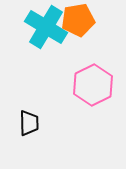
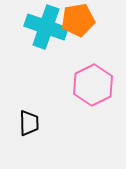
cyan cross: rotated 12 degrees counterclockwise
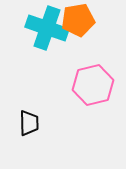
cyan cross: moved 1 px right, 1 px down
pink hexagon: rotated 12 degrees clockwise
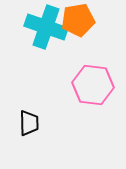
cyan cross: moved 1 px left, 1 px up
pink hexagon: rotated 21 degrees clockwise
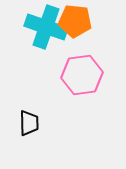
orange pentagon: moved 3 px left, 1 px down; rotated 16 degrees clockwise
pink hexagon: moved 11 px left, 10 px up; rotated 15 degrees counterclockwise
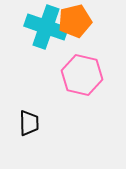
orange pentagon: rotated 20 degrees counterclockwise
pink hexagon: rotated 21 degrees clockwise
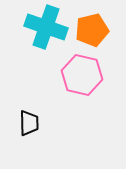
orange pentagon: moved 17 px right, 9 px down
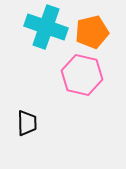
orange pentagon: moved 2 px down
black trapezoid: moved 2 px left
